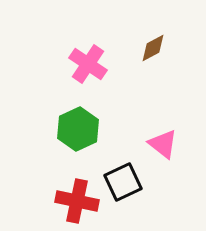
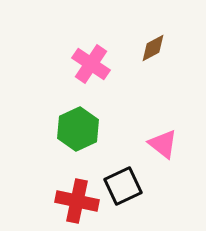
pink cross: moved 3 px right
black square: moved 4 px down
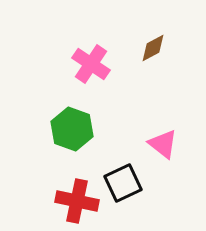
green hexagon: moved 6 px left; rotated 15 degrees counterclockwise
black square: moved 3 px up
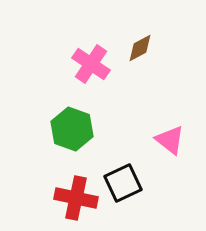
brown diamond: moved 13 px left
pink triangle: moved 7 px right, 4 px up
red cross: moved 1 px left, 3 px up
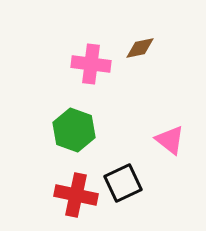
brown diamond: rotated 16 degrees clockwise
pink cross: rotated 27 degrees counterclockwise
green hexagon: moved 2 px right, 1 px down
red cross: moved 3 px up
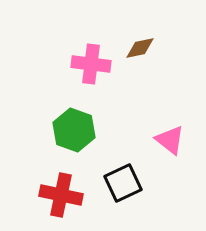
red cross: moved 15 px left
